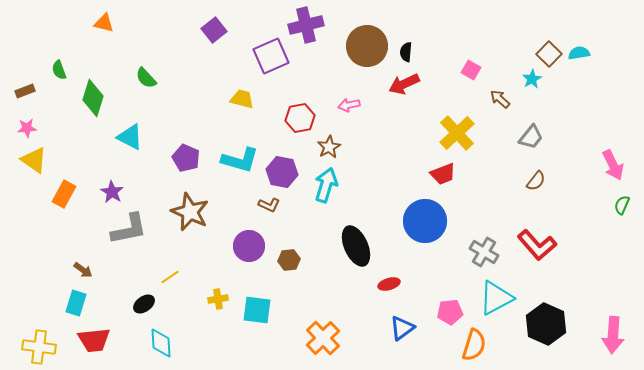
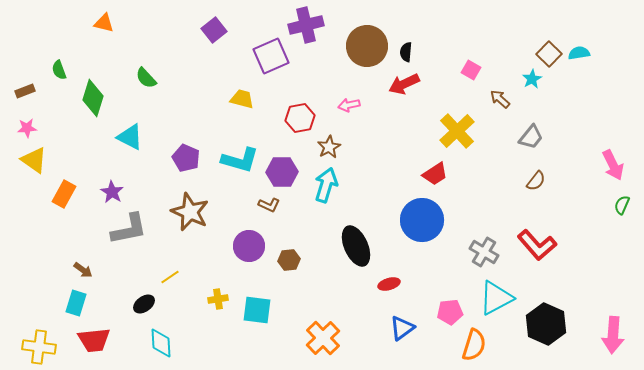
yellow cross at (457, 133): moved 2 px up
purple hexagon at (282, 172): rotated 12 degrees counterclockwise
red trapezoid at (443, 174): moved 8 px left; rotated 12 degrees counterclockwise
blue circle at (425, 221): moved 3 px left, 1 px up
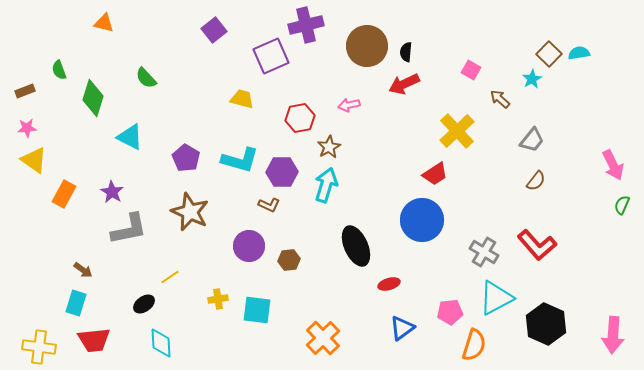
gray trapezoid at (531, 137): moved 1 px right, 3 px down
purple pentagon at (186, 158): rotated 8 degrees clockwise
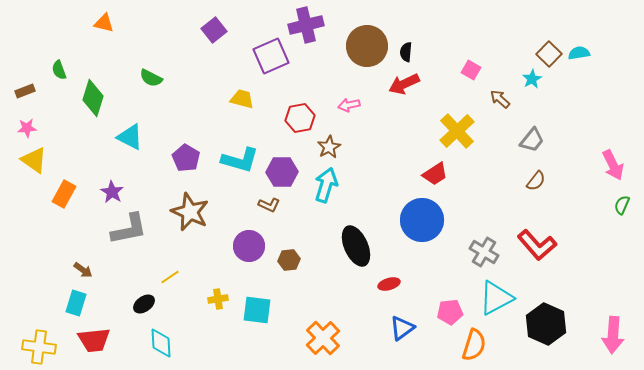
green semicircle at (146, 78): moved 5 px right; rotated 20 degrees counterclockwise
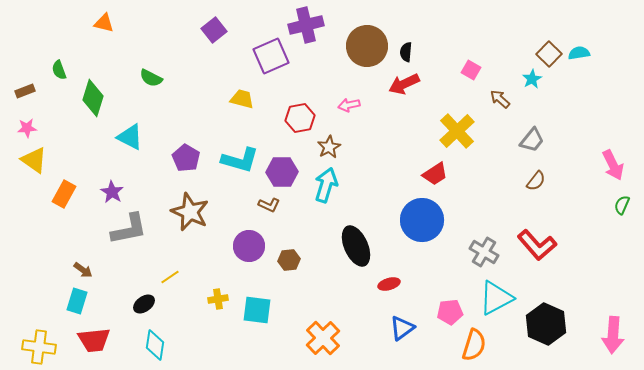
cyan rectangle at (76, 303): moved 1 px right, 2 px up
cyan diamond at (161, 343): moved 6 px left, 2 px down; rotated 12 degrees clockwise
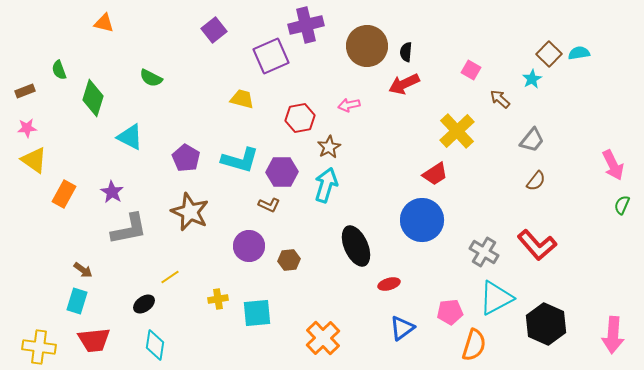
cyan square at (257, 310): moved 3 px down; rotated 12 degrees counterclockwise
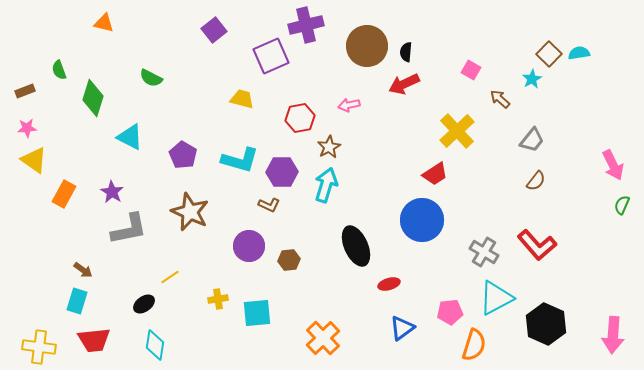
purple pentagon at (186, 158): moved 3 px left, 3 px up
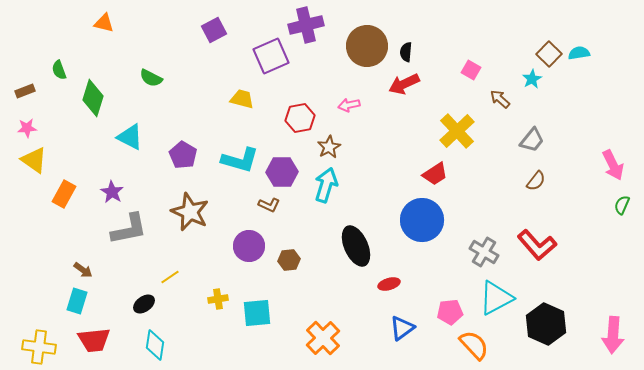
purple square at (214, 30): rotated 10 degrees clockwise
orange semicircle at (474, 345): rotated 60 degrees counterclockwise
